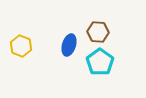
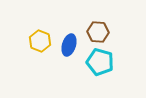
yellow hexagon: moved 19 px right, 5 px up
cyan pentagon: rotated 20 degrees counterclockwise
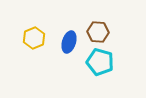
yellow hexagon: moved 6 px left, 3 px up; rotated 15 degrees clockwise
blue ellipse: moved 3 px up
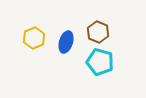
brown hexagon: rotated 20 degrees clockwise
blue ellipse: moved 3 px left
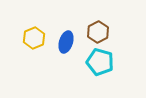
brown hexagon: rotated 10 degrees clockwise
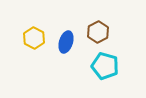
yellow hexagon: rotated 10 degrees counterclockwise
cyan pentagon: moved 5 px right, 4 px down
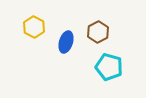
yellow hexagon: moved 11 px up
cyan pentagon: moved 4 px right, 1 px down
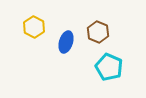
brown hexagon: rotated 10 degrees counterclockwise
cyan pentagon: rotated 8 degrees clockwise
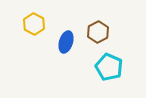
yellow hexagon: moved 3 px up
brown hexagon: rotated 10 degrees clockwise
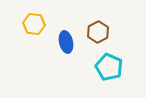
yellow hexagon: rotated 20 degrees counterclockwise
blue ellipse: rotated 30 degrees counterclockwise
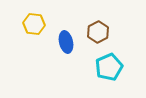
cyan pentagon: rotated 24 degrees clockwise
